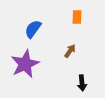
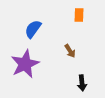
orange rectangle: moved 2 px right, 2 px up
brown arrow: rotated 112 degrees clockwise
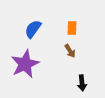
orange rectangle: moved 7 px left, 13 px down
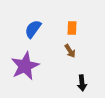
purple star: moved 2 px down
